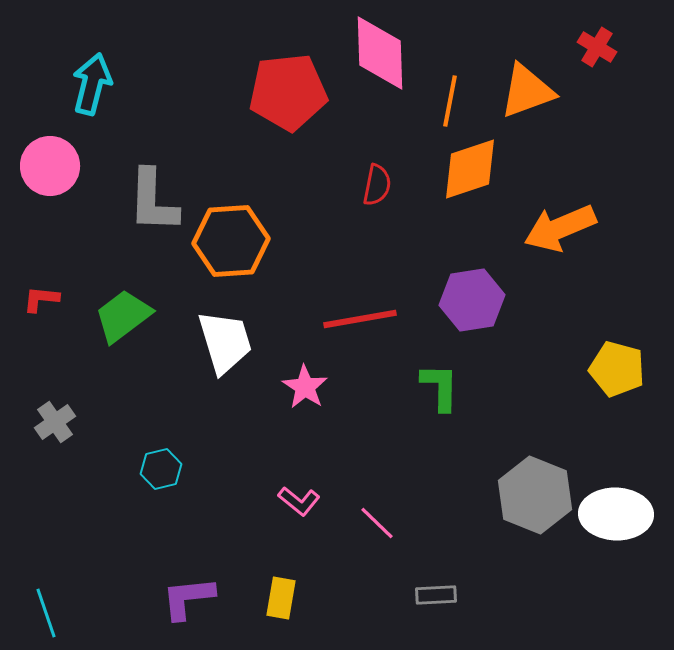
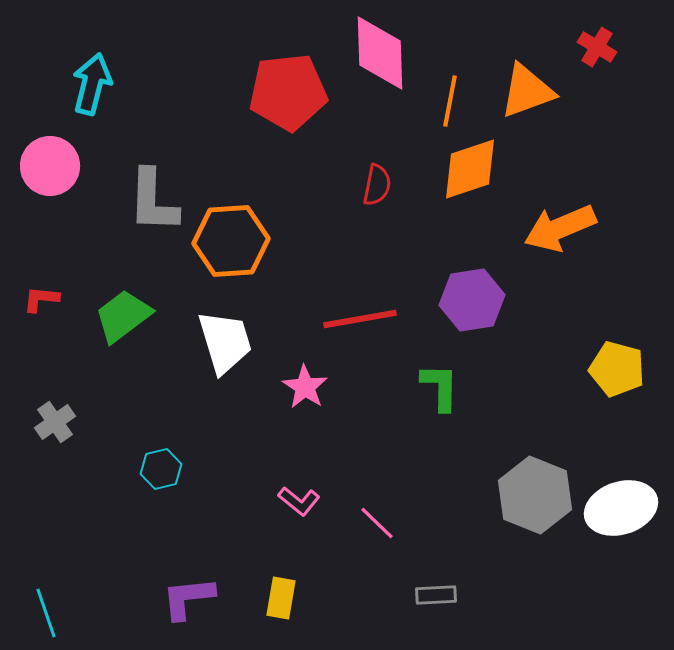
white ellipse: moved 5 px right, 6 px up; rotated 20 degrees counterclockwise
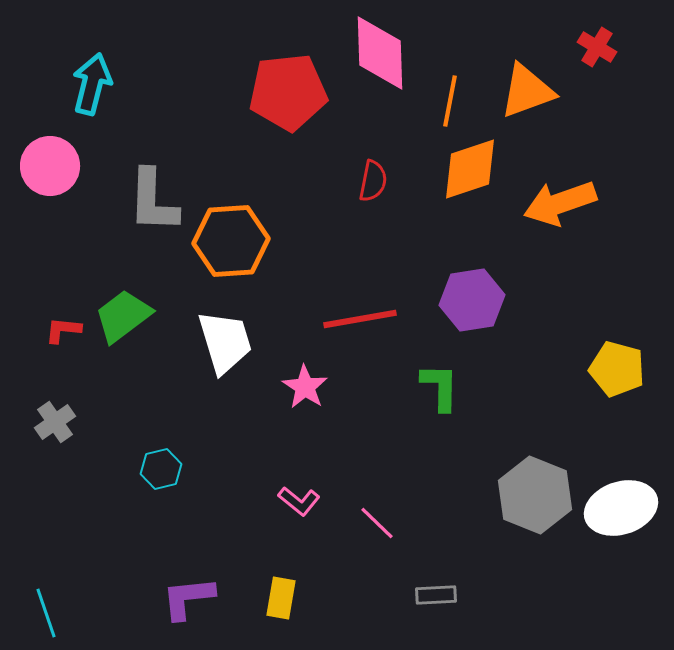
red semicircle: moved 4 px left, 4 px up
orange arrow: moved 25 px up; rotated 4 degrees clockwise
red L-shape: moved 22 px right, 31 px down
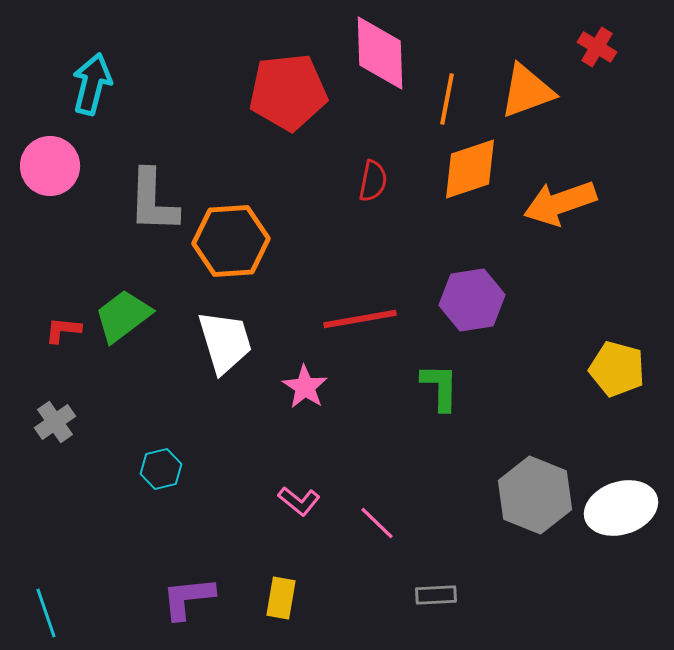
orange line: moved 3 px left, 2 px up
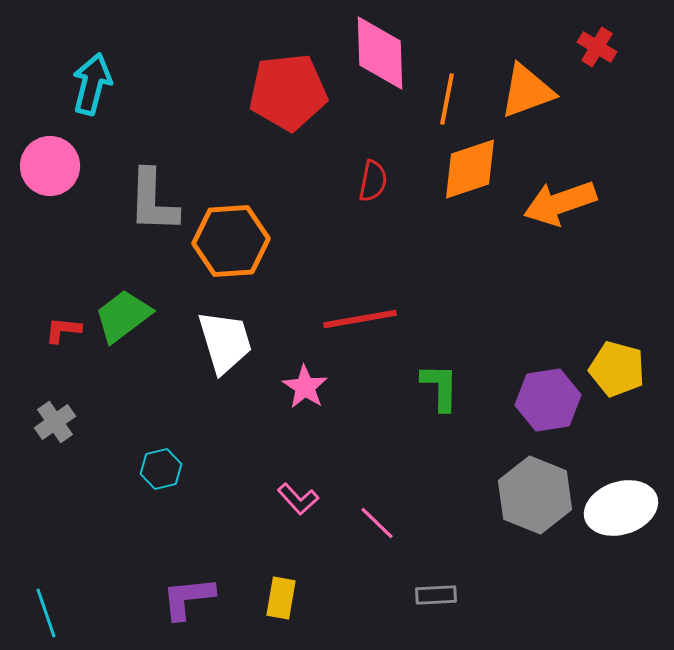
purple hexagon: moved 76 px right, 100 px down
pink L-shape: moved 1 px left, 2 px up; rotated 9 degrees clockwise
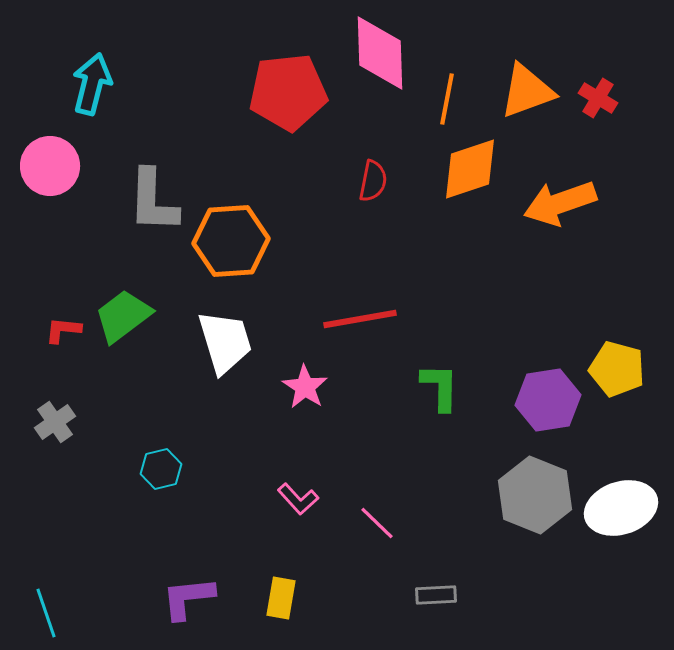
red cross: moved 1 px right, 51 px down
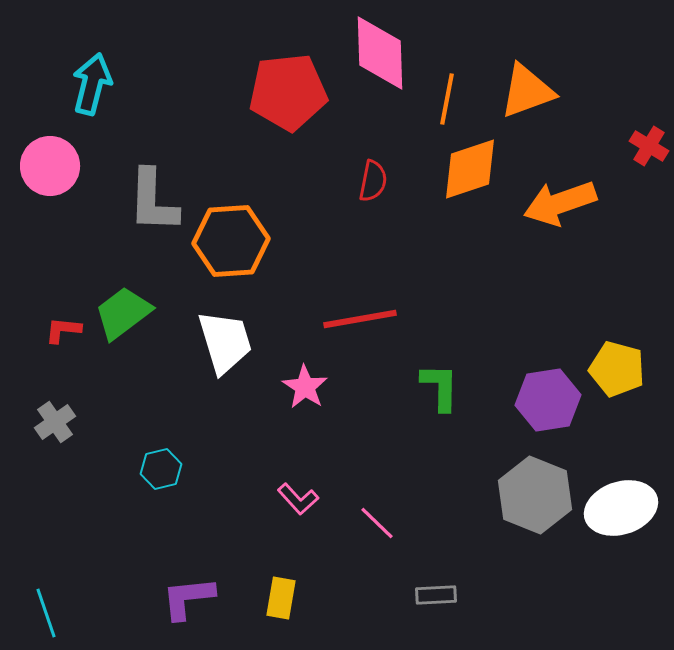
red cross: moved 51 px right, 48 px down
green trapezoid: moved 3 px up
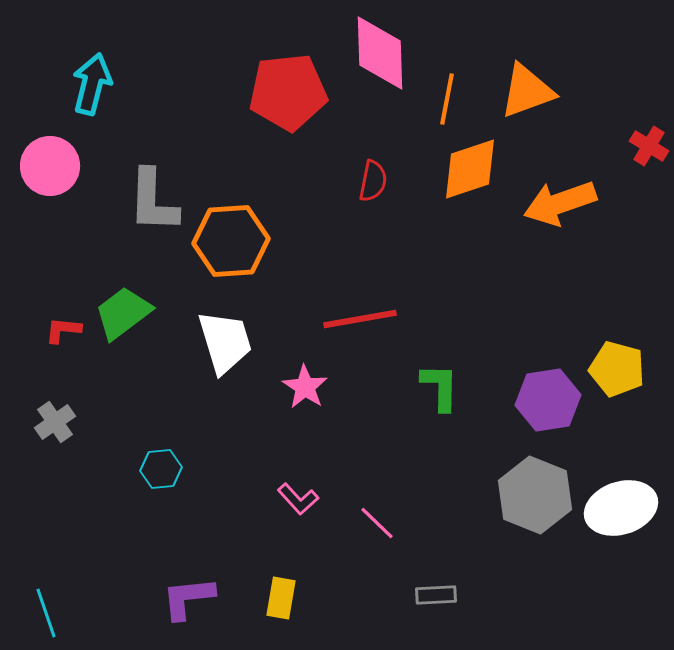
cyan hexagon: rotated 9 degrees clockwise
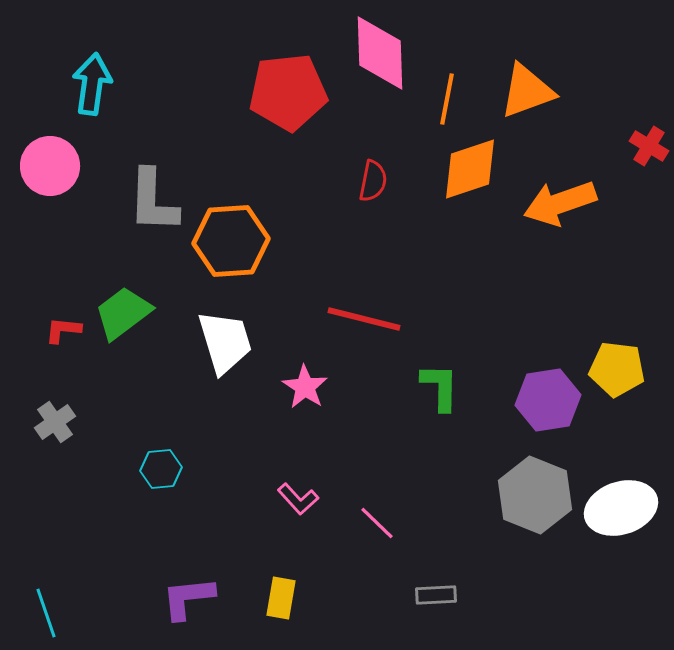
cyan arrow: rotated 6 degrees counterclockwise
red line: moved 4 px right; rotated 24 degrees clockwise
yellow pentagon: rotated 8 degrees counterclockwise
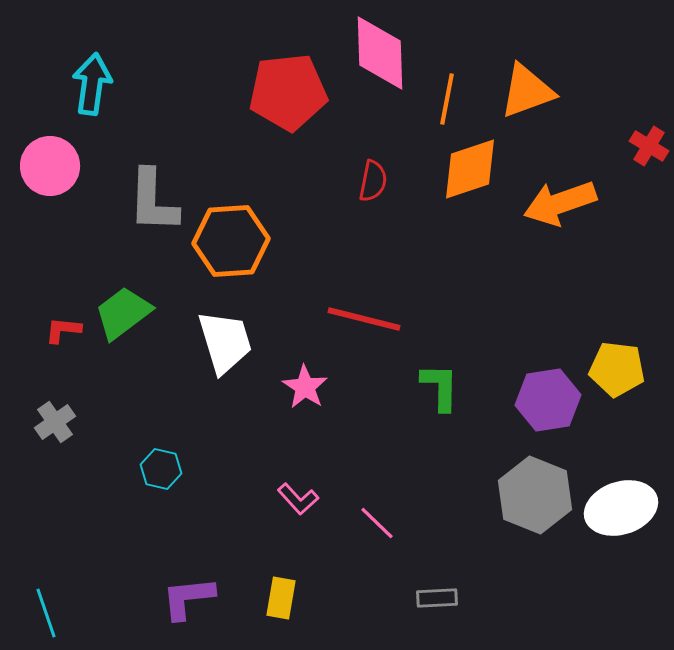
cyan hexagon: rotated 18 degrees clockwise
gray rectangle: moved 1 px right, 3 px down
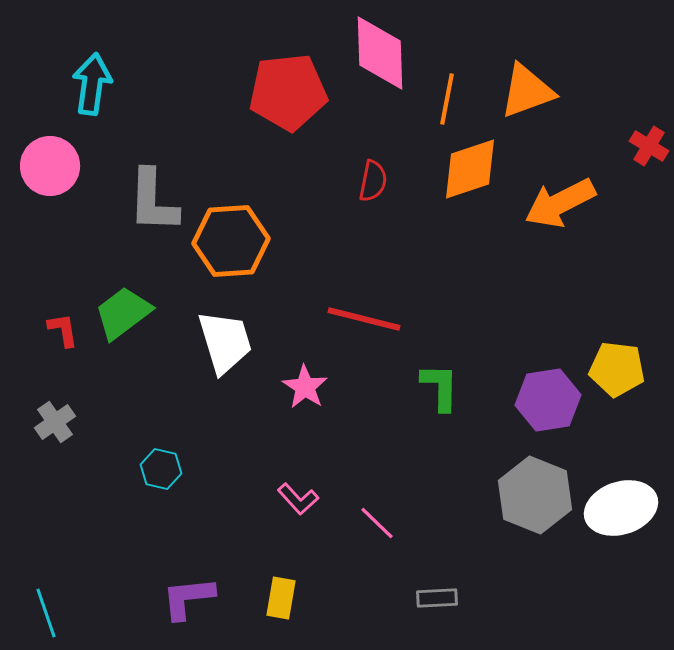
orange arrow: rotated 8 degrees counterclockwise
red L-shape: rotated 75 degrees clockwise
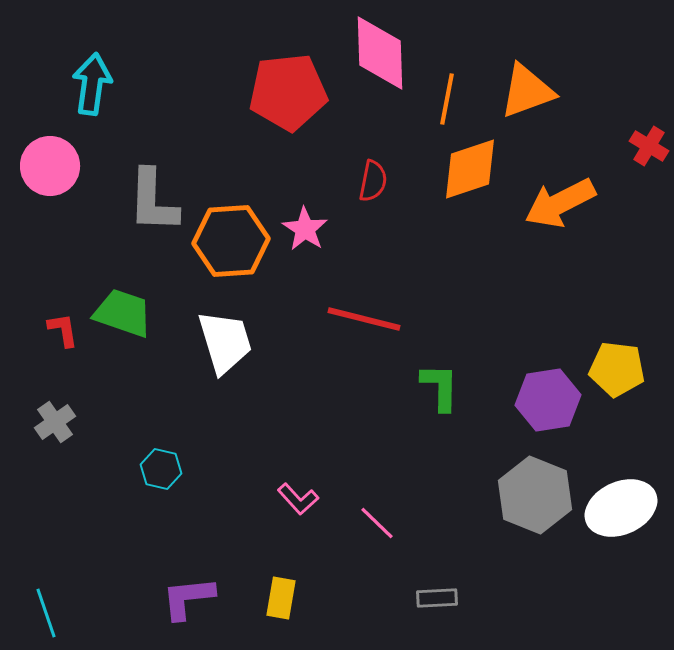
green trapezoid: rotated 56 degrees clockwise
pink star: moved 158 px up
white ellipse: rotated 6 degrees counterclockwise
